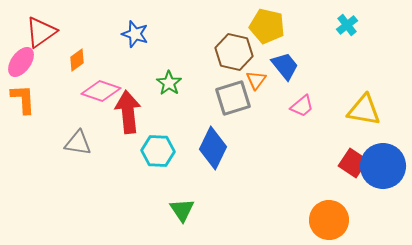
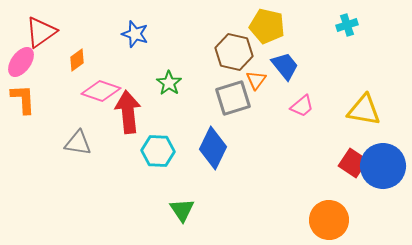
cyan cross: rotated 20 degrees clockwise
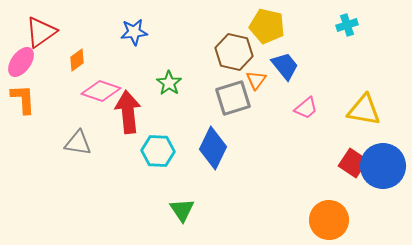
blue star: moved 1 px left, 2 px up; rotated 24 degrees counterclockwise
pink trapezoid: moved 4 px right, 2 px down
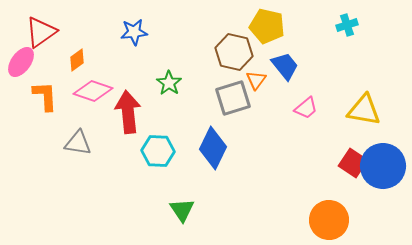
pink diamond: moved 8 px left
orange L-shape: moved 22 px right, 3 px up
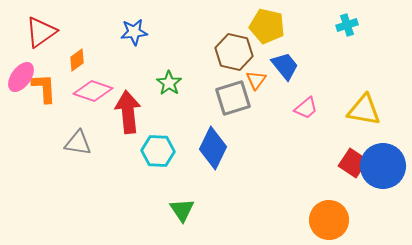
pink ellipse: moved 15 px down
orange L-shape: moved 1 px left, 8 px up
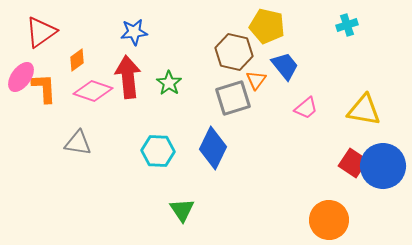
red arrow: moved 35 px up
